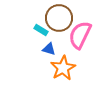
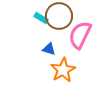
brown circle: moved 2 px up
cyan rectangle: moved 12 px up
orange star: moved 2 px down
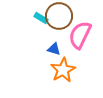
blue triangle: moved 5 px right
